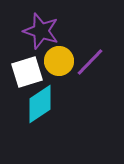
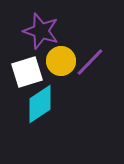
yellow circle: moved 2 px right
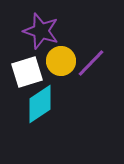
purple line: moved 1 px right, 1 px down
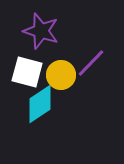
yellow circle: moved 14 px down
white square: rotated 32 degrees clockwise
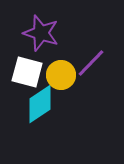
purple star: moved 2 px down
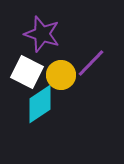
purple star: moved 1 px right, 1 px down
white square: rotated 12 degrees clockwise
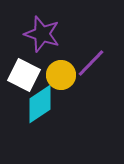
white square: moved 3 px left, 3 px down
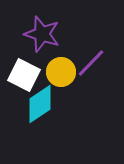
yellow circle: moved 3 px up
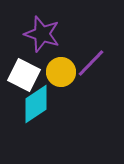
cyan diamond: moved 4 px left
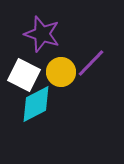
cyan diamond: rotated 6 degrees clockwise
